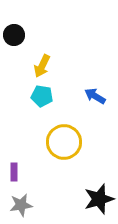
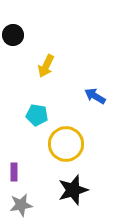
black circle: moved 1 px left
yellow arrow: moved 4 px right
cyan pentagon: moved 5 px left, 19 px down
yellow circle: moved 2 px right, 2 px down
black star: moved 26 px left, 9 px up
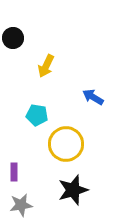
black circle: moved 3 px down
blue arrow: moved 2 px left, 1 px down
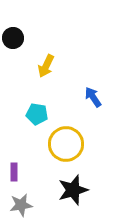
blue arrow: rotated 25 degrees clockwise
cyan pentagon: moved 1 px up
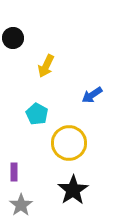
blue arrow: moved 1 px left, 2 px up; rotated 90 degrees counterclockwise
cyan pentagon: rotated 20 degrees clockwise
yellow circle: moved 3 px right, 1 px up
black star: rotated 16 degrees counterclockwise
gray star: rotated 25 degrees counterclockwise
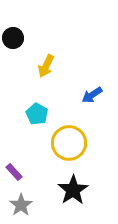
purple rectangle: rotated 42 degrees counterclockwise
